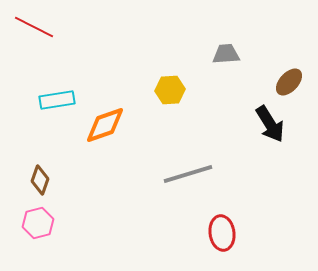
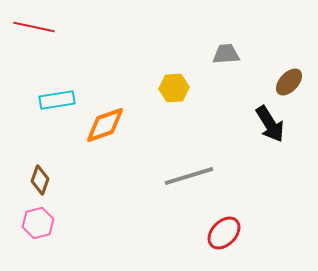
red line: rotated 15 degrees counterclockwise
yellow hexagon: moved 4 px right, 2 px up
gray line: moved 1 px right, 2 px down
red ellipse: moved 2 px right; rotated 52 degrees clockwise
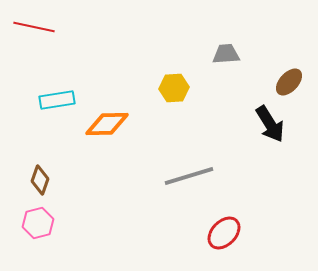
orange diamond: moved 2 px right, 1 px up; rotated 18 degrees clockwise
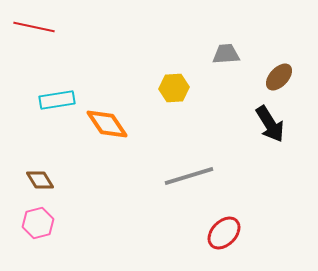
brown ellipse: moved 10 px left, 5 px up
orange diamond: rotated 57 degrees clockwise
brown diamond: rotated 52 degrees counterclockwise
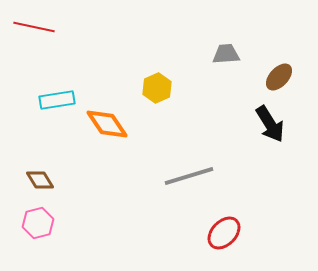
yellow hexagon: moved 17 px left; rotated 20 degrees counterclockwise
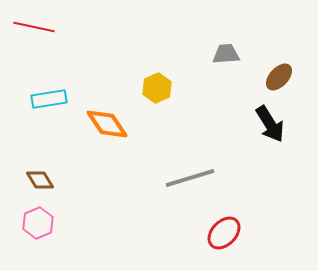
cyan rectangle: moved 8 px left, 1 px up
gray line: moved 1 px right, 2 px down
pink hexagon: rotated 8 degrees counterclockwise
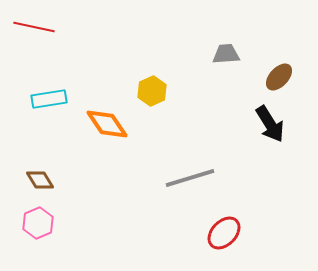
yellow hexagon: moved 5 px left, 3 px down
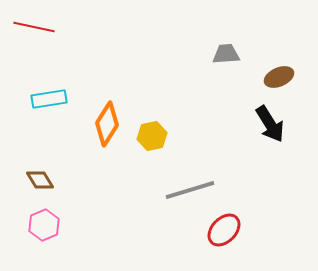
brown ellipse: rotated 24 degrees clockwise
yellow hexagon: moved 45 px down; rotated 12 degrees clockwise
orange diamond: rotated 66 degrees clockwise
gray line: moved 12 px down
pink hexagon: moved 6 px right, 2 px down
red ellipse: moved 3 px up
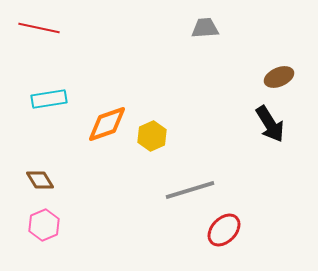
red line: moved 5 px right, 1 px down
gray trapezoid: moved 21 px left, 26 px up
orange diamond: rotated 39 degrees clockwise
yellow hexagon: rotated 12 degrees counterclockwise
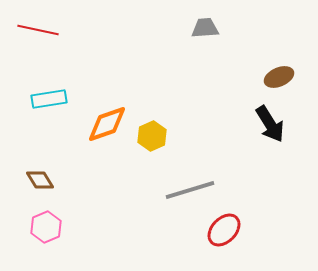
red line: moved 1 px left, 2 px down
pink hexagon: moved 2 px right, 2 px down
